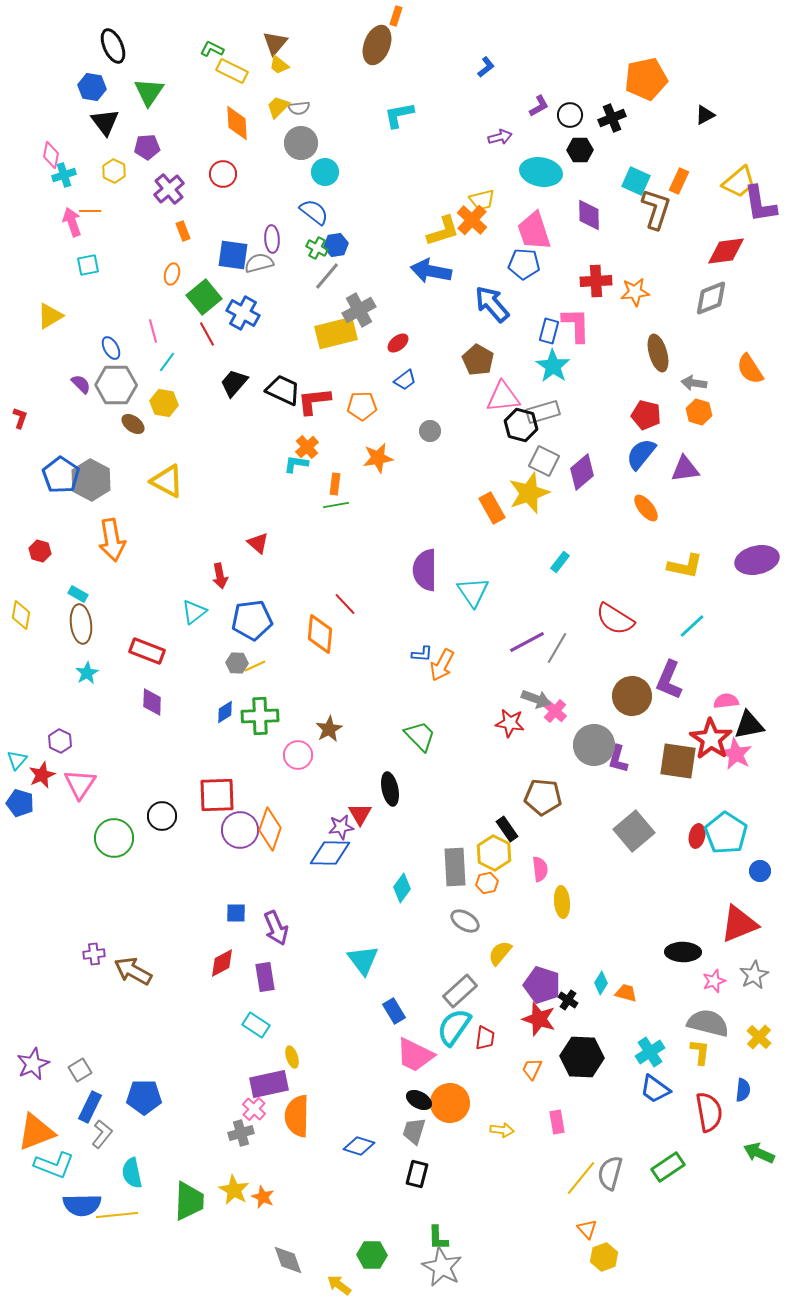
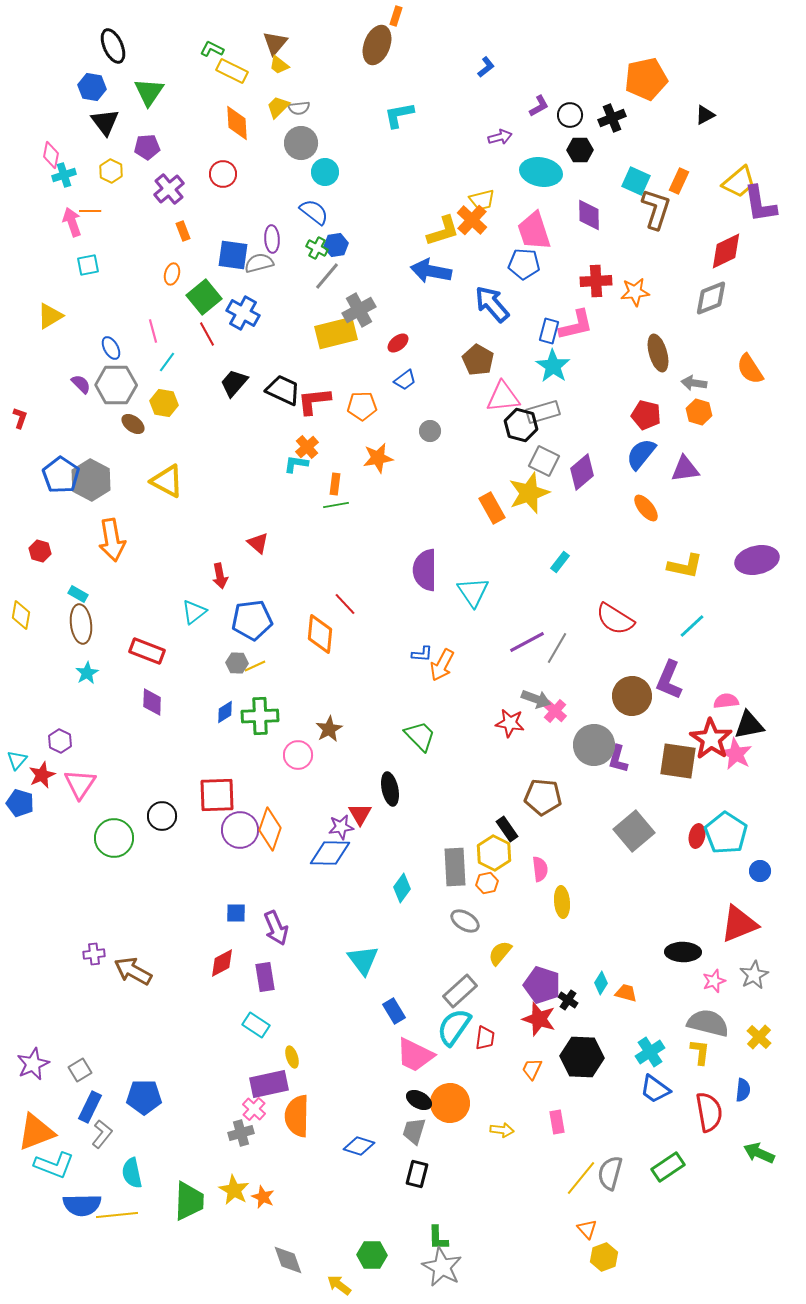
yellow hexagon at (114, 171): moved 3 px left
red diamond at (726, 251): rotated 18 degrees counterclockwise
pink L-shape at (576, 325): rotated 78 degrees clockwise
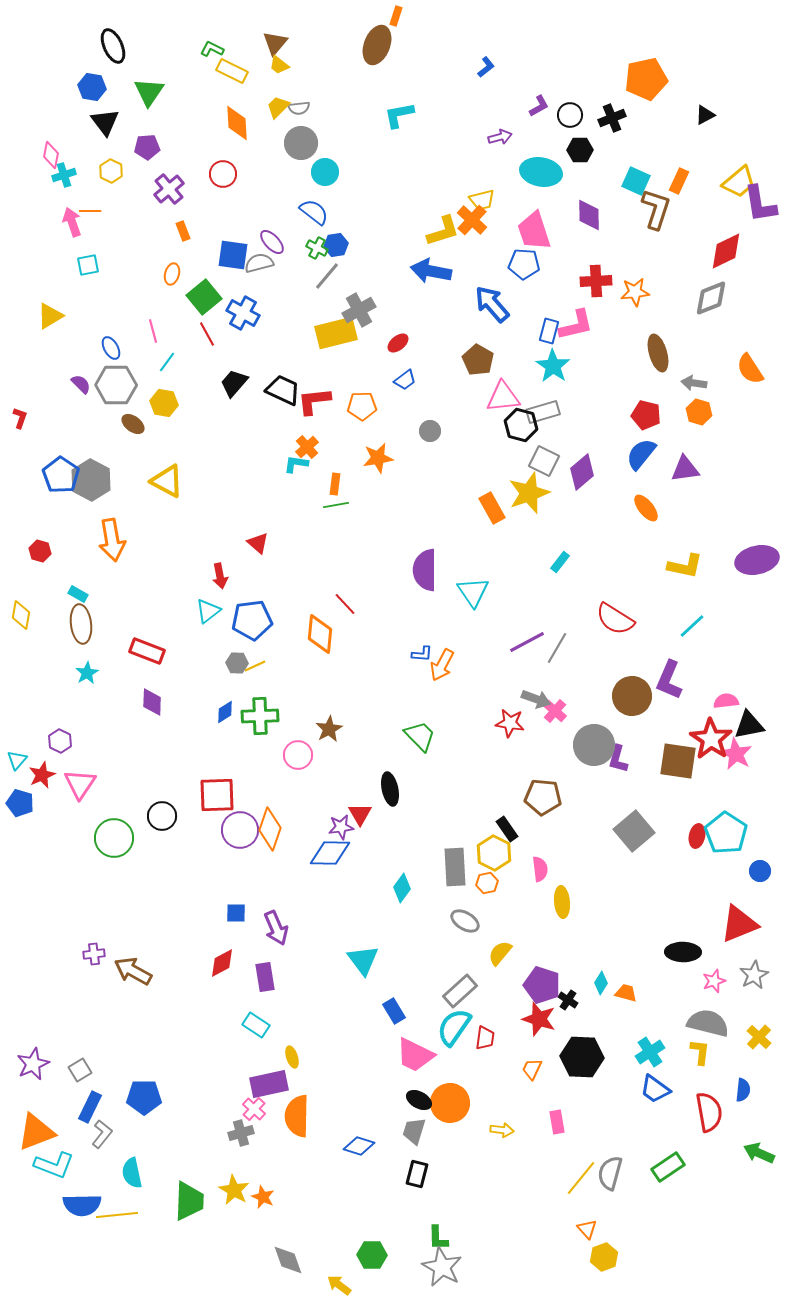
purple ellipse at (272, 239): moved 3 px down; rotated 40 degrees counterclockwise
cyan triangle at (194, 612): moved 14 px right, 1 px up
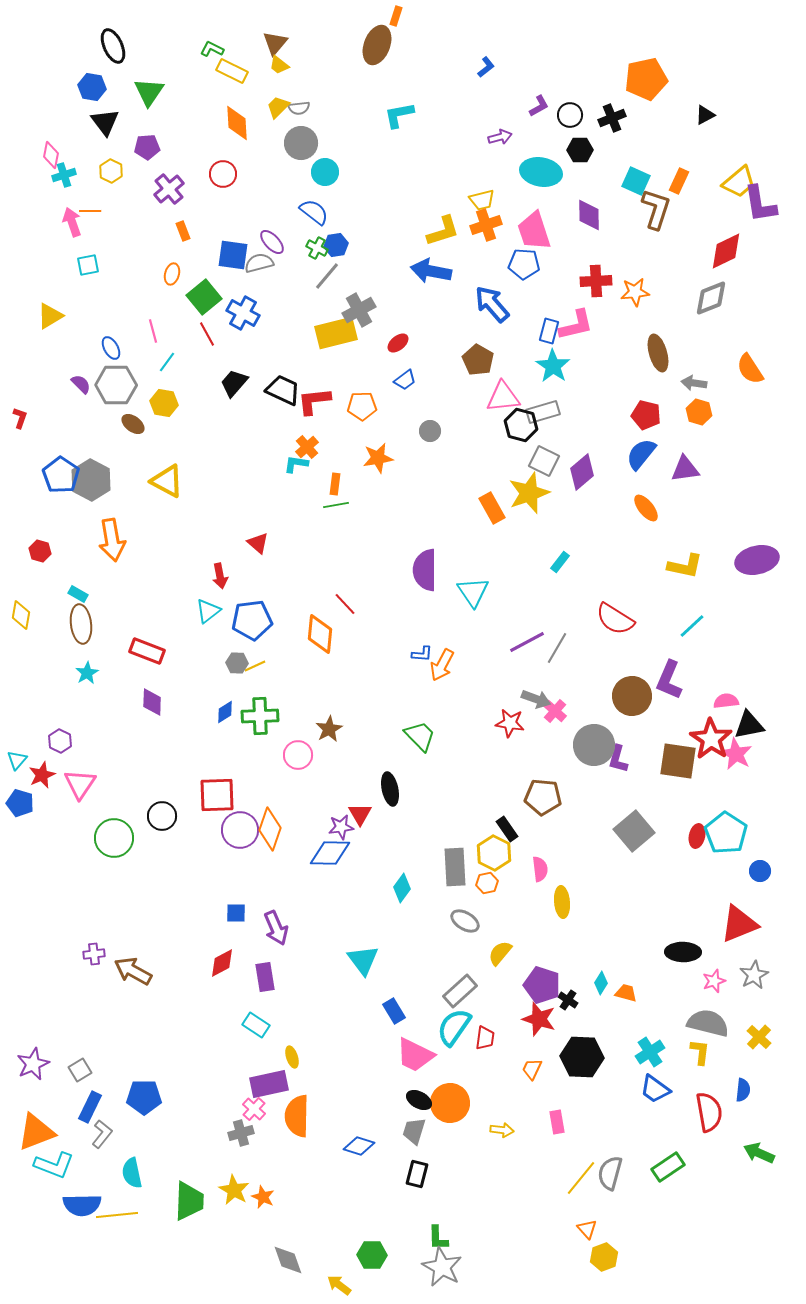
orange cross at (472, 220): moved 14 px right, 5 px down; rotated 28 degrees clockwise
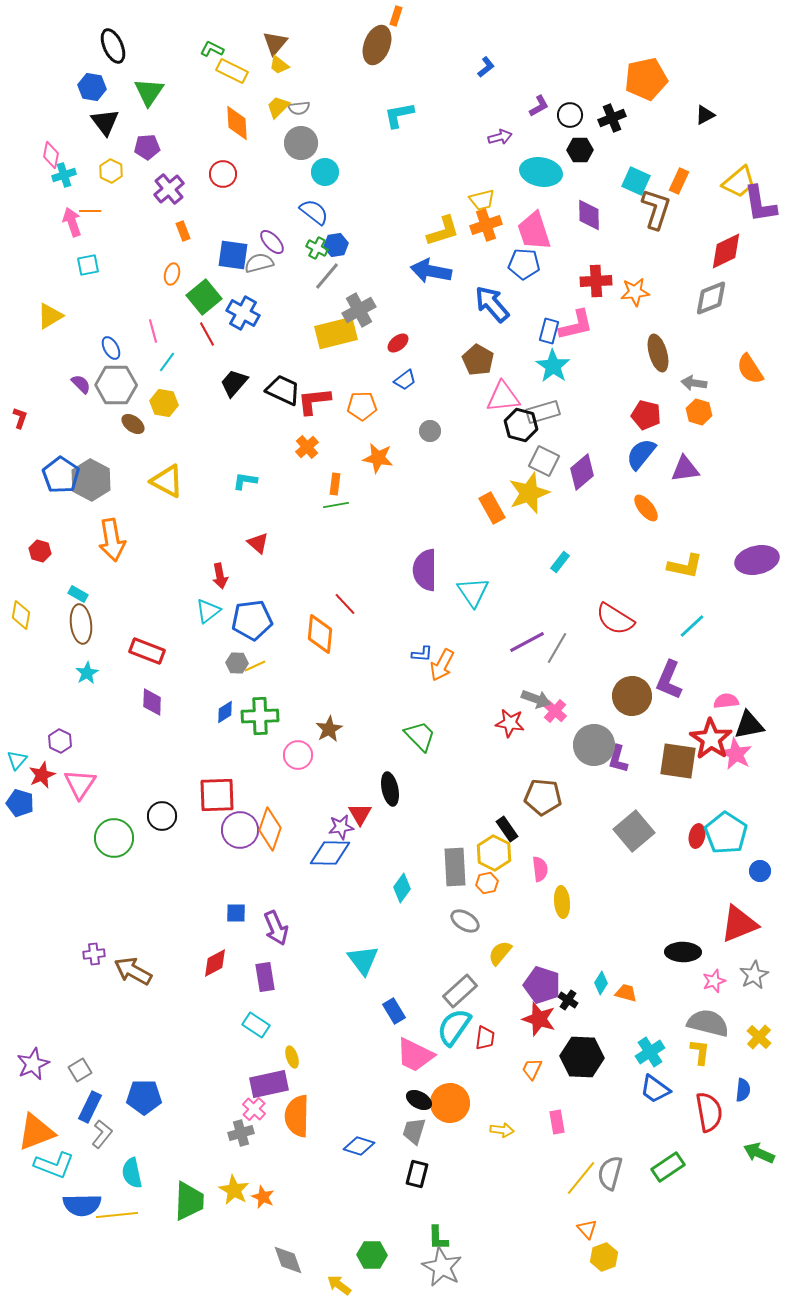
orange star at (378, 458): rotated 20 degrees clockwise
cyan L-shape at (296, 464): moved 51 px left, 17 px down
red diamond at (222, 963): moved 7 px left
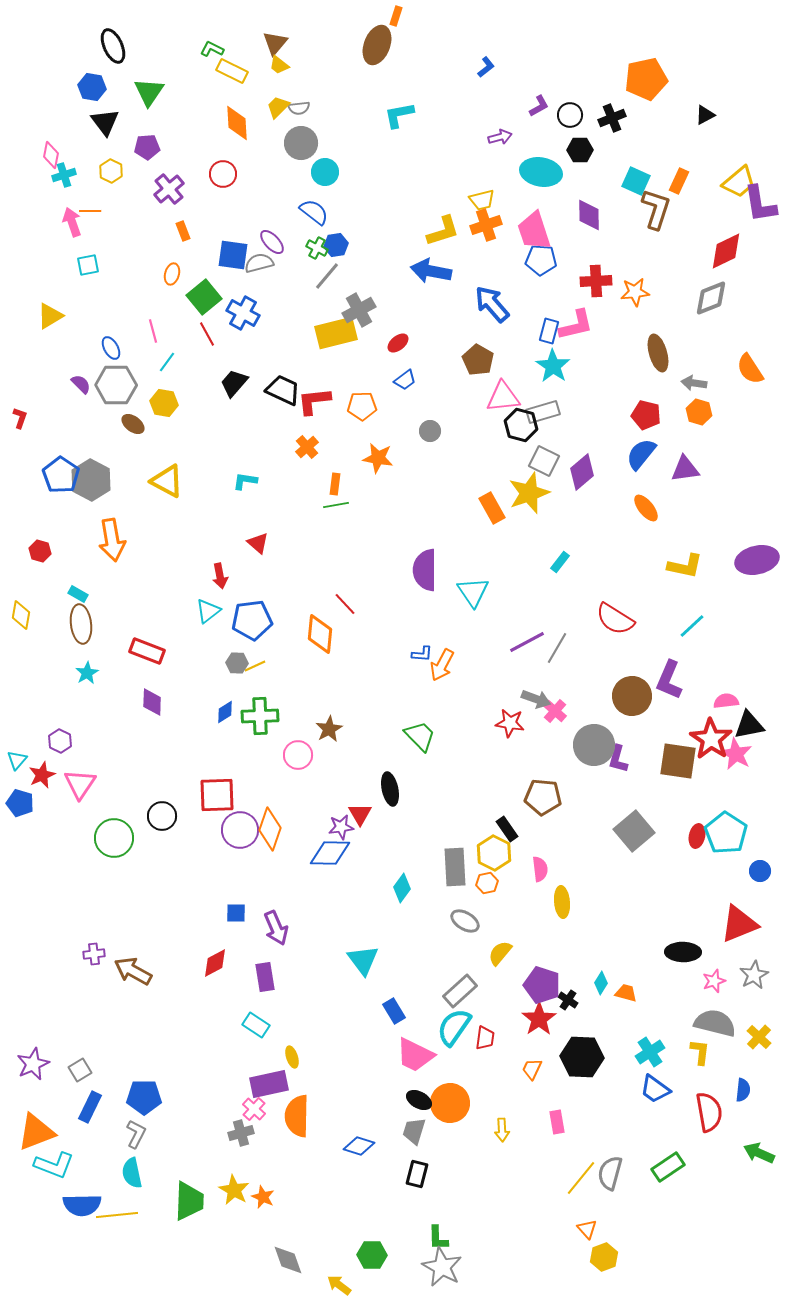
blue pentagon at (524, 264): moved 17 px right, 4 px up
red star at (539, 1019): rotated 20 degrees clockwise
gray semicircle at (708, 1023): moved 7 px right
yellow arrow at (502, 1130): rotated 80 degrees clockwise
gray L-shape at (102, 1134): moved 34 px right; rotated 12 degrees counterclockwise
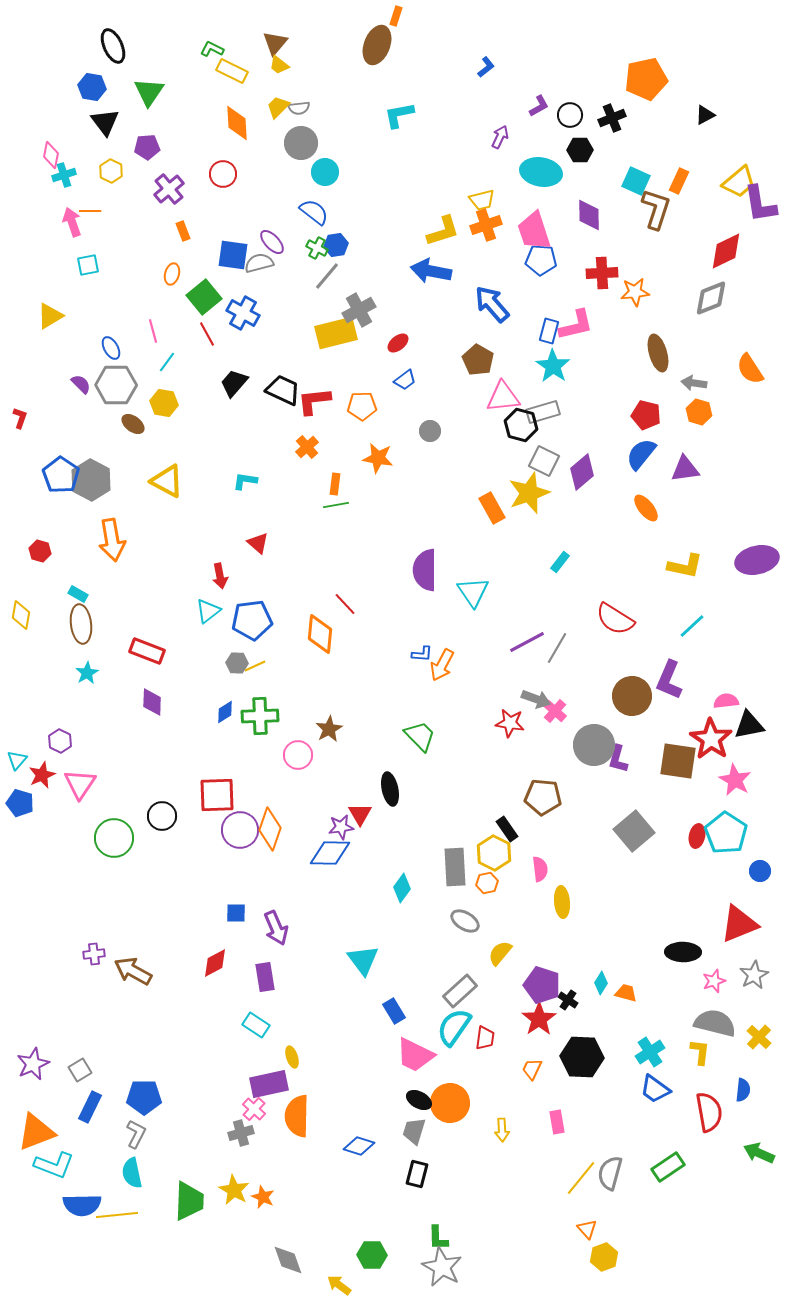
purple arrow at (500, 137): rotated 50 degrees counterclockwise
red cross at (596, 281): moved 6 px right, 8 px up
pink star at (736, 754): moved 1 px left, 26 px down
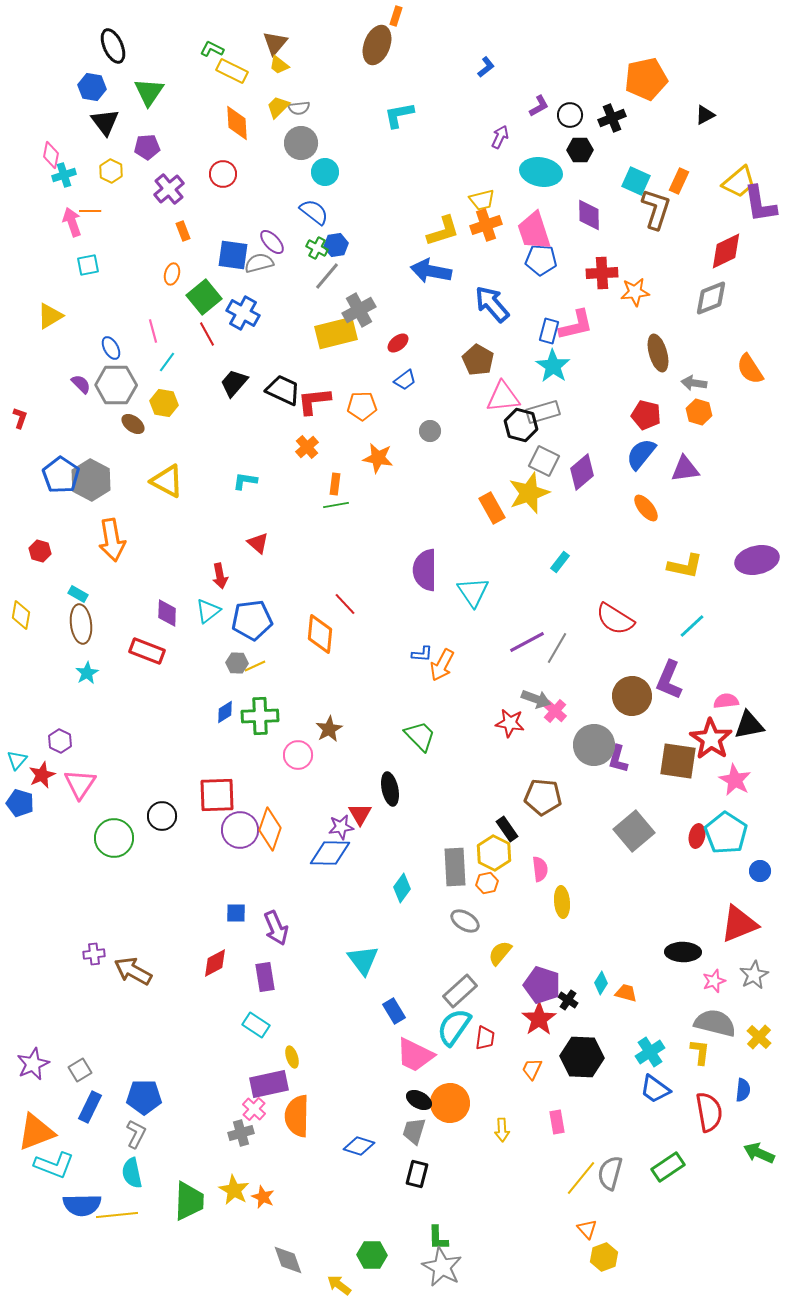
purple diamond at (152, 702): moved 15 px right, 89 px up
